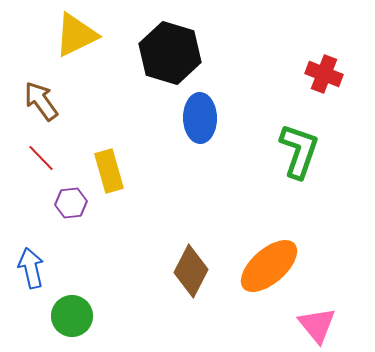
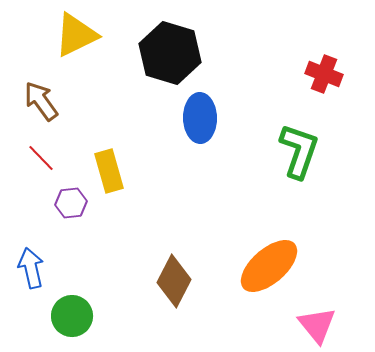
brown diamond: moved 17 px left, 10 px down
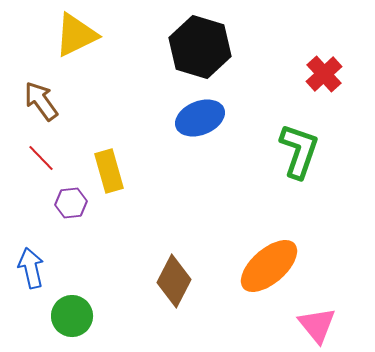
black hexagon: moved 30 px right, 6 px up
red cross: rotated 27 degrees clockwise
blue ellipse: rotated 69 degrees clockwise
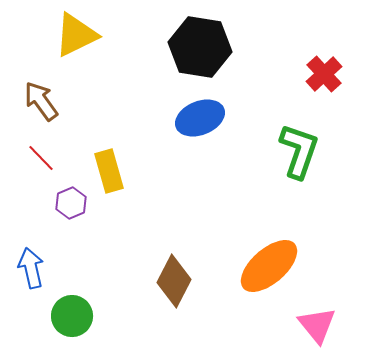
black hexagon: rotated 8 degrees counterclockwise
purple hexagon: rotated 16 degrees counterclockwise
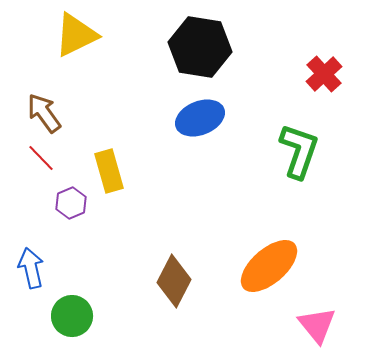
brown arrow: moved 3 px right, 12 px down
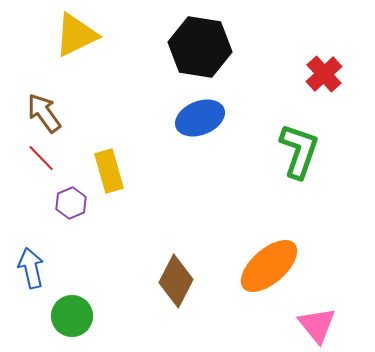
brown diamond: moved 2 px right
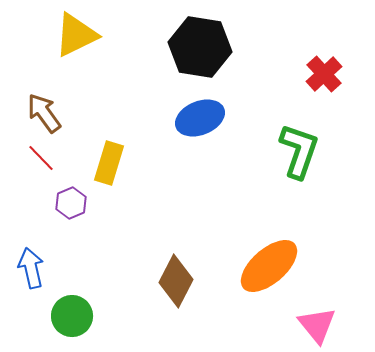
yellow rectangle: moved 8 px up; rotated 33 degrees clockwise
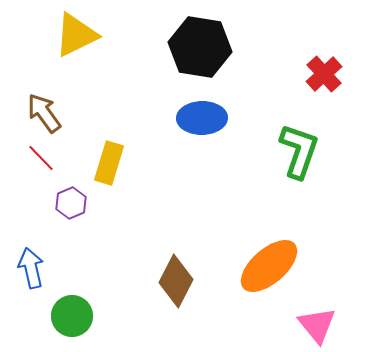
blue ellipse: moved 2 px right; rotated 21 degrees clockwise
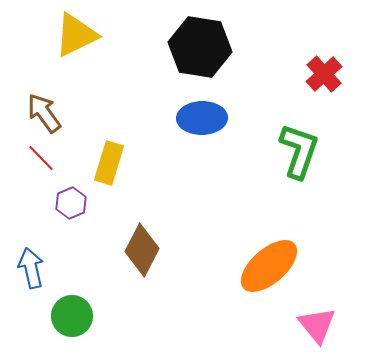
brown diamond: moved 34 px left, 31 px up
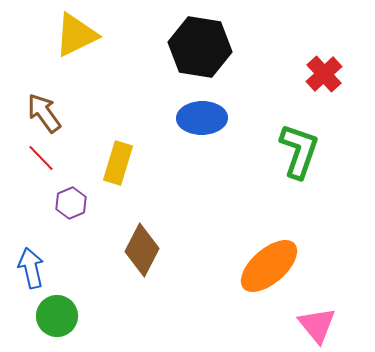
yellow rectangle: moved 9 px right
green circle: moved 15 px left
